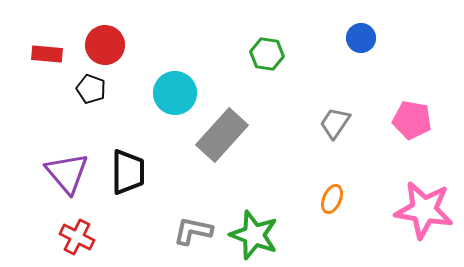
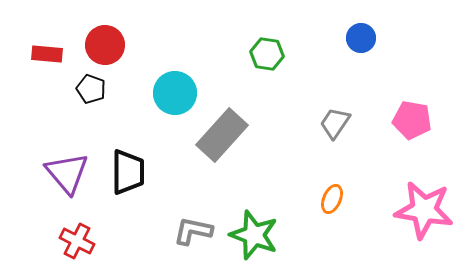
red cross: moved 4 px down
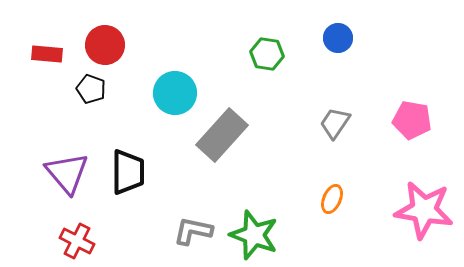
blue circle: moved 23 px left
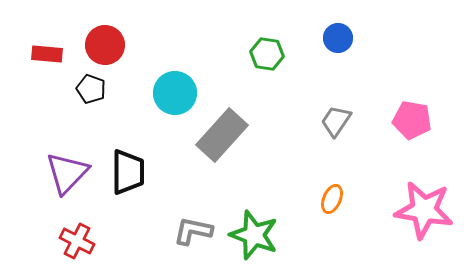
gray trapezoid: moved 1 px right, 2 px up
purple triangle: rotated 24 degrees clockwise
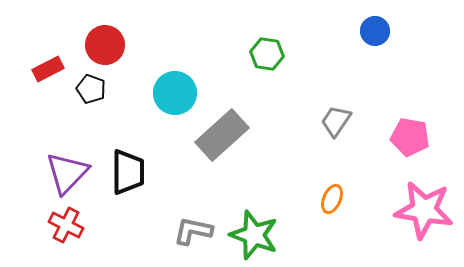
blue circle: moved 37 px right, 7 px up
red rectangle: moved 1 px right, 15 px down; rotated 32 degrees counterclockwise
pink pentagon: moved 2 px left, 17 px down
gray rectangle: rotated 6 degrees clockwise
red cross: moved 11 px left, 16 px up
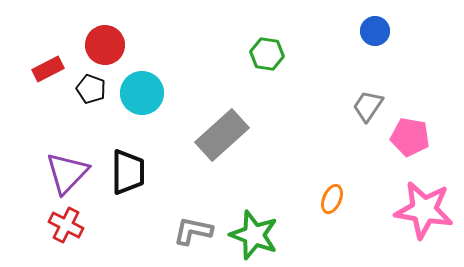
cyan circle: moved 33 px left
gray trapezoid: moved 32 px right, 15 px up
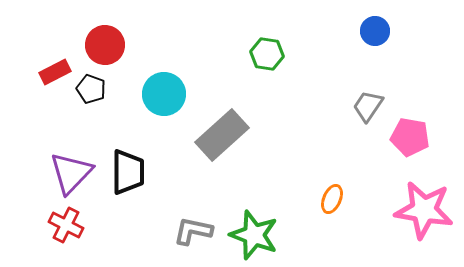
red rectangle: moved 7 px right, 3 px down
cyan circle: moved 22 px right, 1 px down
purple triangle: moved 4 px right
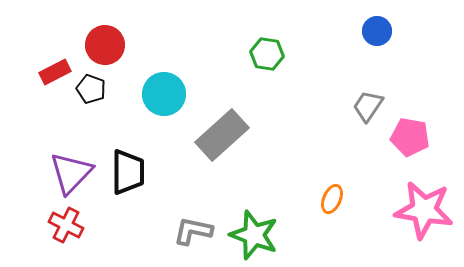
blue circle: moved 2 px right
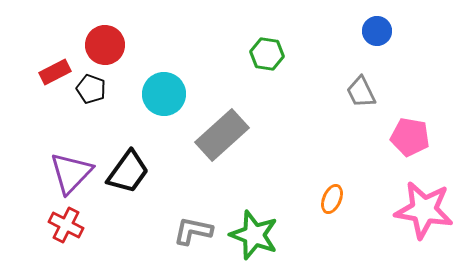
gray trapezoid: moved 7 px left, 14 px up; rotated 60 degrees counterclockwise
black trapezoid: rotated 36 degrees clockwise
